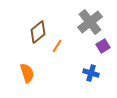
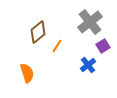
blue cross: moved 3 px left, 8 px up; rotated 35 degrees clockwise
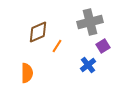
gray cross: rotated 25 degrees clockwise
brown diamond: rotated 15 degrees clockwise
orange semicircle: rotated 18 degrees clockwise
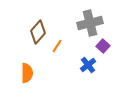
gray cross: moved 1 px down
brown diamond: rotated 25 degrees counterclockwise
purple square: rotated 16 degrees counterclockwise
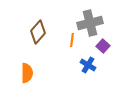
orange line: moved 15 px right, 6 px up; rotated 24 degrees counterclockwise
blue cross: rotated 21 degrees counterclockwise
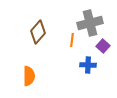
blue cross: rotated 28 degrees counterclockwise
orange semicircle: moved 2 px right, 3 px down
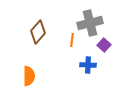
purple square: moved 1 px right, 1 px up
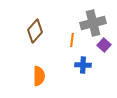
gray cross: moved 3 px right
brown diamond: moved 3 px left, 1 px up
blue cross: moved 5 px left
orange semicircle: moved 10 px right
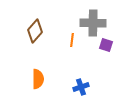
gray cross: rotated 15 degrees clockwise
purple square: moved 2 px right; rotated 24 degrees counterclockwise
blue cross: moved 2 px left, 22 px down; rotated 21 degrees counterclockwise
orange semicircle: moved 1 px left, 3 px down
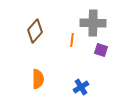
purple square: moved 5 px left, 5 px down
blue cross: rotated 14 degrees counterclockwise
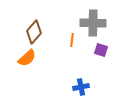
brown diamond: moved 1 px left, 1 px down
orange semicircle: moved 11 px left, 21 px up; rotated 48 degrees clockwise
blue cross: rotated 21 degrees clockwise
